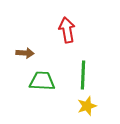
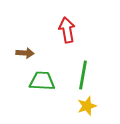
green line: rotated 8 degrees clockwise
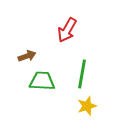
red arrow: rotated 140 degrees counterclockwise
brown arrow: moved 2 px right, 3 px down; rotated 24 degrees counterclockwise
green line: moved 1 px left, 1 px up
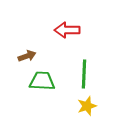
red arrow: rotated 60 degrees clockwise
green line: moved 2 px right; rotated 8 degrees counterclockwise
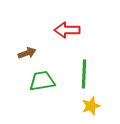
brown arrow: moved 3 px up
green trapezoid: rotated 12 degrees counterclockwise
yellow star: moved 4 px right
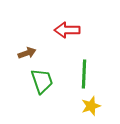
green trapezoid: rotated 80 degrees clockwise
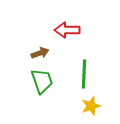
brown arrow: moved 13 px right
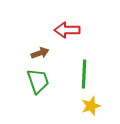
green trapezoid: moved 4 px left
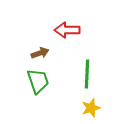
green line: moved 3 px right
yellow star: moved 2 px down
